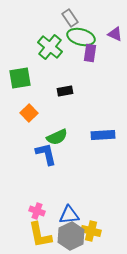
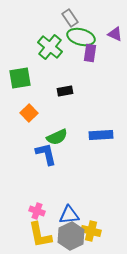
blue rectangle: moved 2 px left
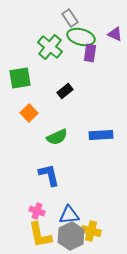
black rectangle: rotated 28 degrees counterclockwise
blue L-shape: moved 3 px right, 21 px down
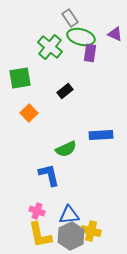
green semicircle: moved 9 px right, 12 px down
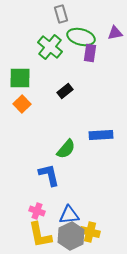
gray rectangle: moved 9 px left, 4 px up; rotated 18 degrees clockwise
purple triangle: moved 1 px up; rotated 35 degrees counterclockwise
green square: rotated 10 degrees clockwise
orange square: moved 7 px left, 9 px up
green semicircle: rotated 25 degrees counterclockwise
yellow cross: moved 1 px left, 1 px down
